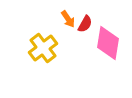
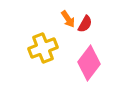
pink diamond: moved 19 px left, 20 px down; rotated 28 degrees clockwise
yellow cross: rotated 16 degrees clockwise
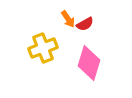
red semicircle: rotated 30 degrees clockwise
pink diamond: rotated 20 degrees counterclockwise
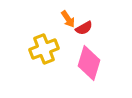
red semicircle: moved 1 px left, 4 px down
yellow cross: moved 1 px right, 1 px down
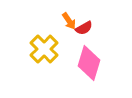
orange arrow: moved 1 px right, 2 px down
yellow cross: rotated 24 degrees counterclockwise
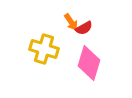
orange arrow: moved 2 px right, 1 px down
yellow cross: rotated 28 degrees counterclockwise
